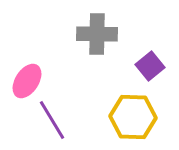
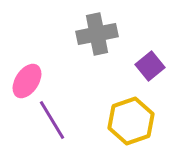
gray cross: rotated 12 degrees counterclockwise
yellow hexagon: moved 2 px left, 4 px down; rotated 21 degrees counterclockwise
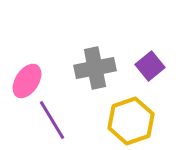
gray cross: moved 2 px left, 34 px down
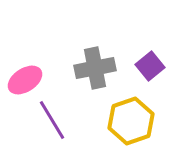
pink ellipse: moved 2 px left, 1 px up; rotated 24 degrees clockwise
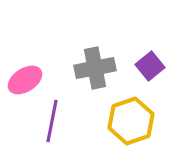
purple line: moved 1 px down; rotated 42 degrees clockwise
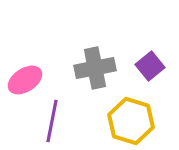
yellow hexagon: rotated 24 degrees counterclockwise
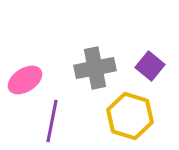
purple square: rotated 12 degrees counterclockwise
yellow hexagon: moved 1 px left, 5 px up
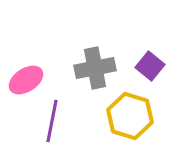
pink ellipse: moved 1 px right
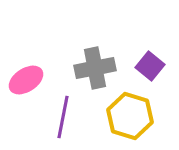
purple line: moved 11 px right, 4 px up
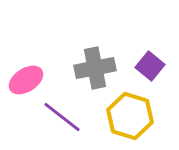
purple line: moved 1 px left; rotated 63 degrees counterclockwise
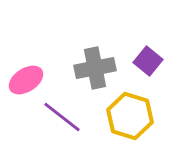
purple square: moved 2 px left, 5 px up
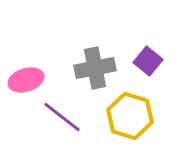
pink ellipse: rotated 16 degrees clockwise
